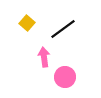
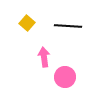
black line: moved 5 px right, 3 px up; rotated 40 degrees clockwise
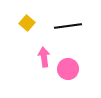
black line: rotated 12 degrees counterclockwise
pink circle: moved 3 px right, 8 px up
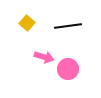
pink arrow: rotated 114 degrees clockwise
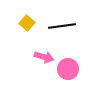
black line: moved 6 px left
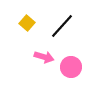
black line: rotated 40 degrees counterclockwise
pink circle: moved 3 px right, 2 px up
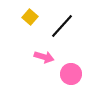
yellow square: moved 3 px right, 6 px up
pink circle: moved 7 px down
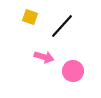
yellow square: rotated 21 degrees counterclockwise
pink circle: moved 2 px right, 3 px up
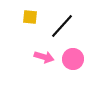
yellow square: rotated 14 degrees counterclockwise
pink circle: moved 12 px up
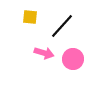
pink arrow: moved 4 px up
